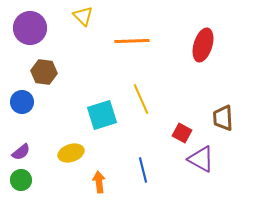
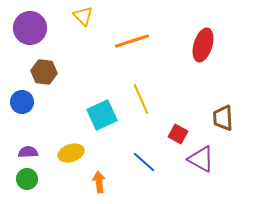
orange line: rotated 16 degrees counterclockwise
cyan square: rotated 8 degrees counterclockwise
red square: moved 4 px left, 1 px down
purple semicircle: moved 7 px right; rotated 144 degrees counterclockwise
blue line: moved 1 px right, 8 px up; rotated 35 degrees counterclockwise
green circle: moved 6 px right, 1 px up
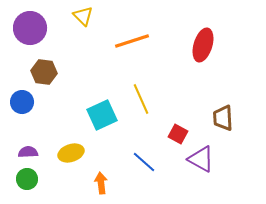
orange arrow: moved 2 px right, 1 px down
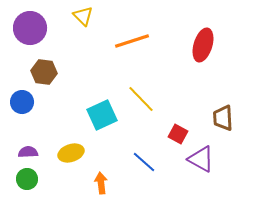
yellow line: rotated 20 degrees counterclockwise
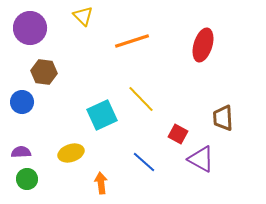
purple semicircle: moved 7 px left
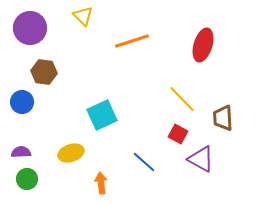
yellow line: moved 41 px right
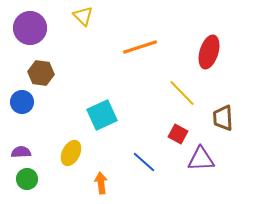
orange line: moved 8 px right, 6 px down
red ellipse: moved 6 px right, 7 px down
brown hexagon: moved 3 px left, 1 px down
yellow line: moved 6 px up
yellow ellipse: rotated 45 degrees counterclockwise
purple triangle: rotated 32 degrees counterclockwise
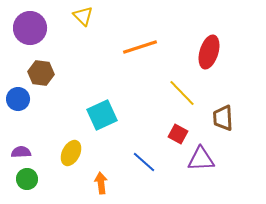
blue circle: moved 4 px left, 3 px up
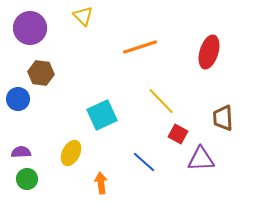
yellow line: moved 21 px left, 8 px down
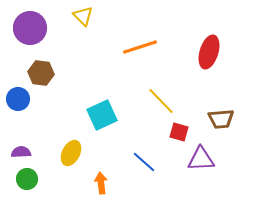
brown trapezoid: moved 2 px left, 1 px down; rotated 92 degrees counterclockwise
red square: moved 1 px right, 2 px up; rotated 12 degrees counterclockwise
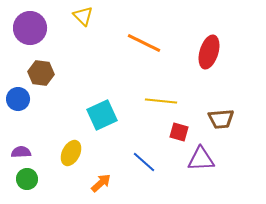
orange line: moved 4 px right, 4 px up; rotated 44 degrees clockwise
yellow line: rotated 40 degrees counterclockwise
orange arrow: rotated 55 degrees clockwise
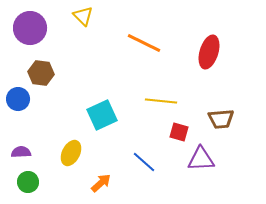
green circle: moved 1 px right, 3 px down
